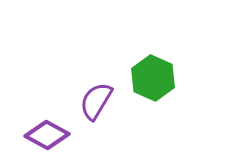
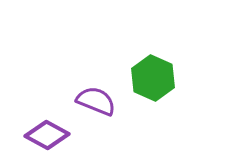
purple semicircle: rotated 81 degrees clockwise
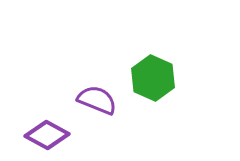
purple semicircle: moved 1 px right, 1 px up
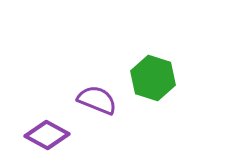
green hexagon: rotated 6 degrees counterclockwise
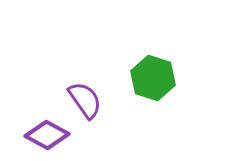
purple semicircle: moved 12 px left; rotated 33 degrees clockwise
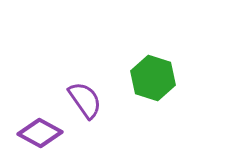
purple diamond: moved 7 px left, 2 px up
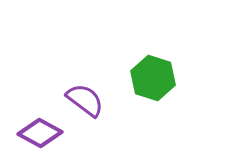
purple semicircle: rotated 18 degrees counterclockwise
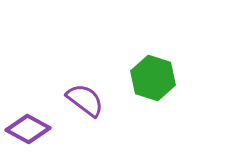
purple diamond: moved 12 px left, 4 px up
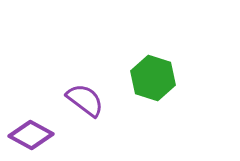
purple diamond: moved 3 px right, 6 px down
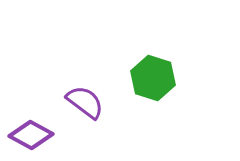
purple semicircle: moved 2 px down
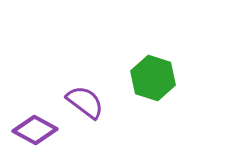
purple diamond: moved 4 px right, 5 px up
